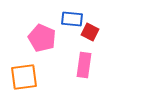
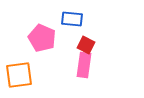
red square: moved 4 px left, 13 px down
orange square: moved 5 px left, 2 px up
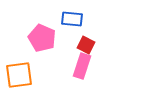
pink rectangle: moved 2 px left, 1 px down; rotated 10 degrees clockwise
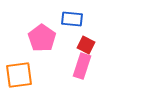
pink pentagon: rotated 12 degrees clockwise
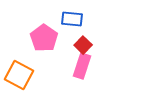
pink pentagon: moved 2 px right
red square: moved 3 px left; rotated 18 degrees clockwise
orange square: rotated 36 degrees clockwise
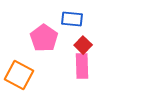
pink rectangle: rotated 20 degrees counterclockwise
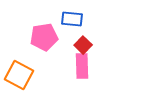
pink pentagon: moved 1 px up; rotated 28 degrees clockwise
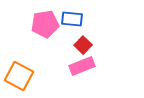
pink pentagon: moved 1 px right, 13 px up
pink rectangle: rotated 70 degrees clockwise
orange square: moved 1 px down
